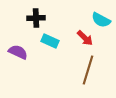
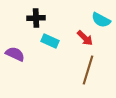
purple semicircle: moved 3 px left, 2 px down
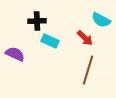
black cross: moved 1 px right, 3 px down
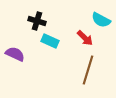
black cross: rotated 18 degrees clockwise
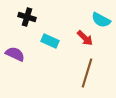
black cross: moved 10 px left, 4 px up
brown line: moved 1 px left, 3 px down
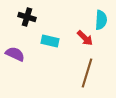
cyan semicircle: rotated 114 degrees counterclockwise
cyan rectangle: rotated 12 degrees counterclockwise
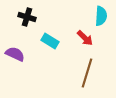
cyan semicircle: moved 4 px up
cyan rectangle: rotated 18 degrees clockwise
